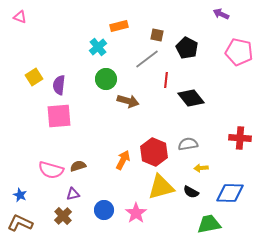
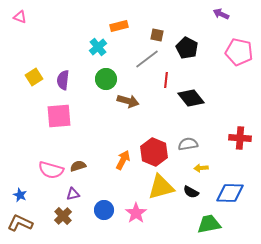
purple semicircle: moved 4 px right, 5 px up
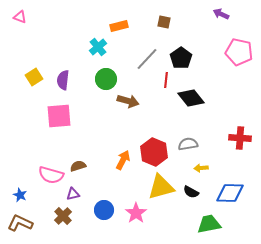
brown square: moved 7 px right, 13 px up
black pentagon: moved 6 px left, 10 px down; rotated 10 degrees clockwise
gray line: rotated 10 degrees counterclockwise
pink semicircle: moved 5 px down
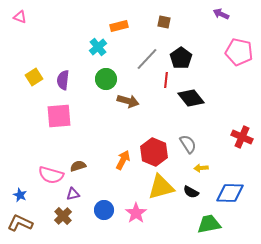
red cross: moved 2 px right, 1 px up; rotated 20 degrees clockwise
gray semicircle: rotated 66 degrees clockwise
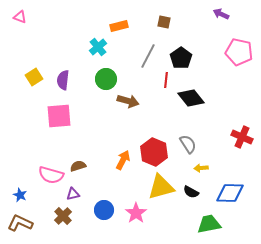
gray line: moved 1 px right, 3 px up; rotated 15 degrees counterclockwise
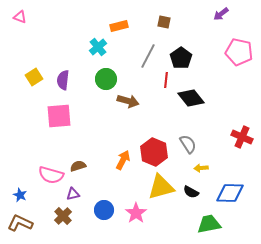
purple arrow: rotated 63 degrees counterclockwise
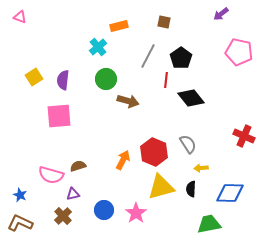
red cross: moved 2 px right, 1 px up
black semicircle: moved 3 px up; rotated 63 degrees clockwise
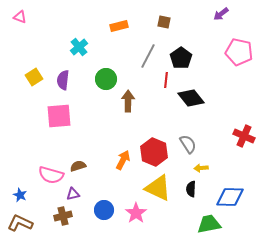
cyan cross: moved 19 px left
brown arrow: rotated 105 degrees counterclockwise
yellow triangle: moved 3 px left, 1 px down; rotated 40 degrees clockwise
blue diamond: moved 4 px down
brown cross: rotated 30 degrees clockwise
